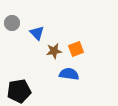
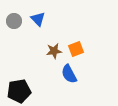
gray circle: moved 2 px right, 2 px up
blue triangle: moved 1 px right, 14 px up
blue semicircle: rotated 126 degrees counterclockwise
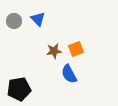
black pentagon: moved 2 px up
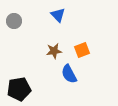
blue triangle: moved 20 px right, 4 px up
orange square: moved 6 px right, 1 px down
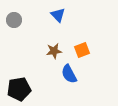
gray circle: moved 1 px up
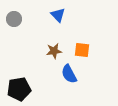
gray circle: moved 1 px up
orange square: rotated 28 degrees clockwise
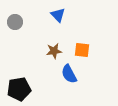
gray circle: moved 1 px right, 3 px down
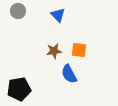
gray circle: moved 3 px right, 11 px up
orange square: moved 3 px left
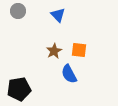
brown star: rotated 21 degrees counterclockwise
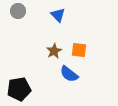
blue semicircle: rotated 24 degrees counterclockwise
